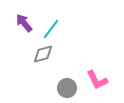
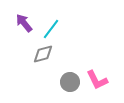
gray circle: moved 3 px right, 6 px up
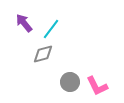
pink L-shape: moved 6 px down
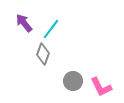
gray diamond: rotated 55 degrees counterclockwise
gray circle: moved 3 px right, 1 px up
pink L-shape: moved 4 px right, 1 px down
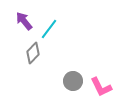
purple arrow: moved 2 px up
cyan line: moved 2 px left
gray diamond: moved 10 px left, 1 px up; rotated 25 degrees clockwise
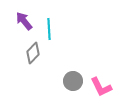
cyan line: rotated 40 degrees counterclockwise
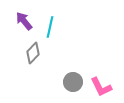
cyan line: moved 1 px right, 2 px up; rotated 15 degrees clockwise
gray circle: moved 1 px down
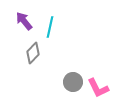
pink L-shape: moved 3 px left, 1 px down
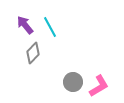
purple arrow: moved 1 px right, 4 px down
cyan line: rotated 40 degrees counterclockwise
pink L-shape: moved 1 px right, 2 px up; rotated 95 degrees counterclockwise
